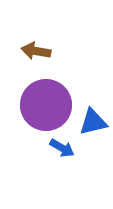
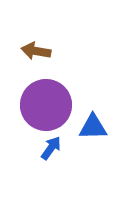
blue triangle: moved 5 px down; rotated 12 degrees clockwise
blue arrow: moved 11 px left; rotated 85 degrees counterclockwise
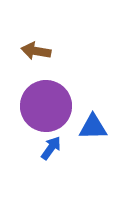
purple circle: moved 1 px down
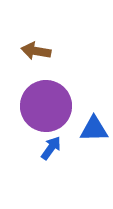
blue triangle: moved 1 px right, 2 px down
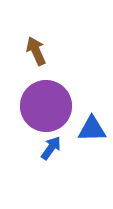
brown arrow: rotated 56 degrees clockwise
blue triangle: moved 2 px left
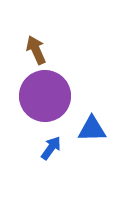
brown arrow: moved 1 px up
purple circle: moved 1 px left, 10 px up
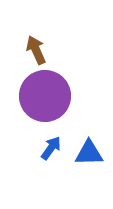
blue triangle: moved 3 px left, 24 px down
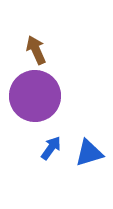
purple circle: moved 10 px left
blue triangle: rotated 16 degrees counterclockwise
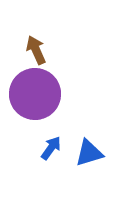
purple circle: moved 2 px up
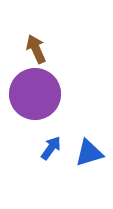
brown arrow: moved 1 px up
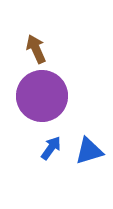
purple circle: moved 7 px right, 2 px down
blue triangle: moved 2 px up
